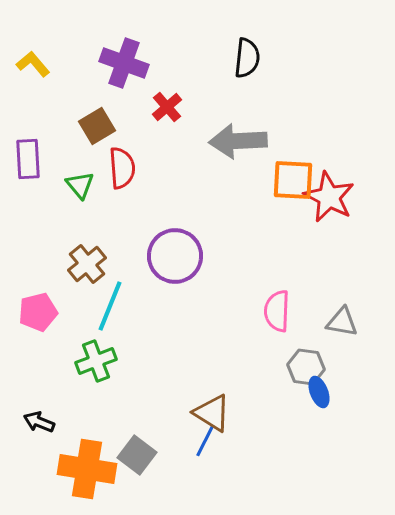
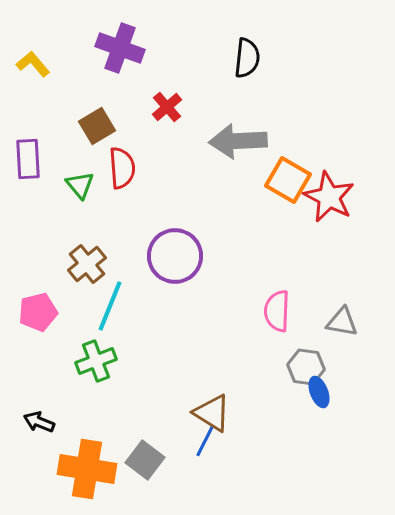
purple cross: moved 4 px left, 15 px up
orange square: moved 5 px left; rotated 27 degrees clockwise
gray square: moved 8 px right, 5 px down
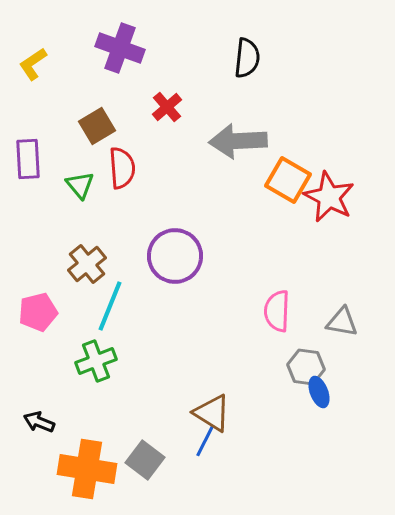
yellow L-shape: rotated 84 degrees counterclockwise
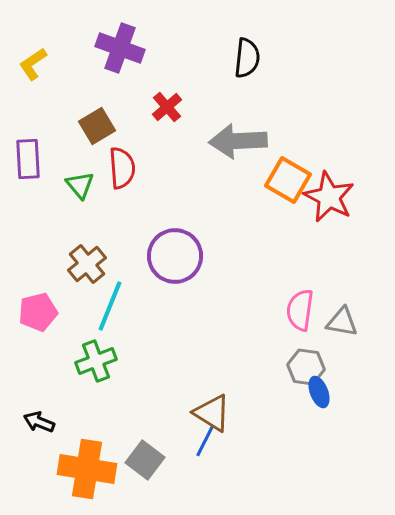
pink semicircle: moved 23 px right, 1 px up; rotated 6 degrees clockwise
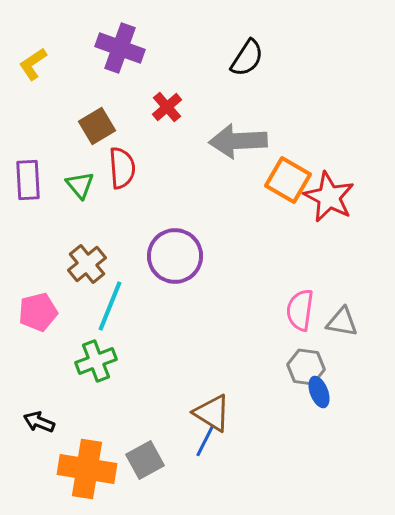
black semicircle: rotated 27 degrees clockwise
purple rectangle: moved 21 px down
gray square: rotated 24 degrees clockwise
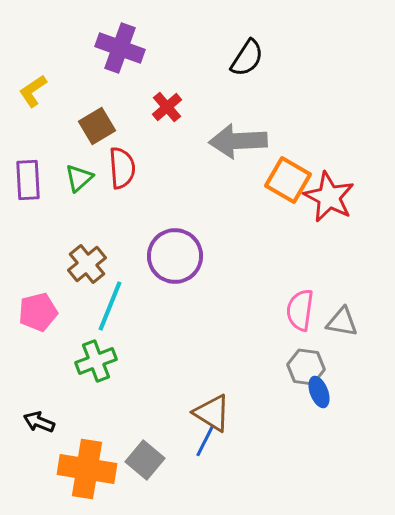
yellow L-shape: moved 27 px down
green triangle: moved 1 px left, 7 px up; rotated 28 degrees clockwise
gray square: rotated 21 degrees counterclockwise
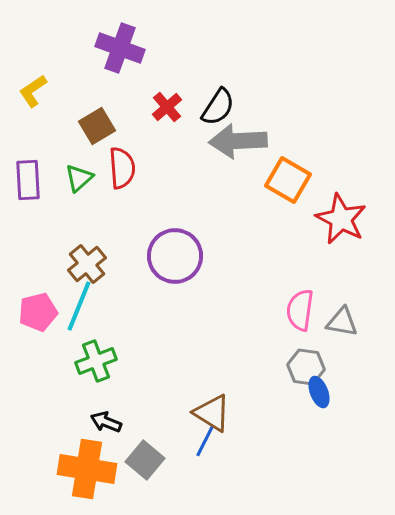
black semicircle: moved 29 px left, 49 px down
red star: moved 12 px right, 22 px down
cyan line: moved 31 px left
black arrow: moved 67 px right
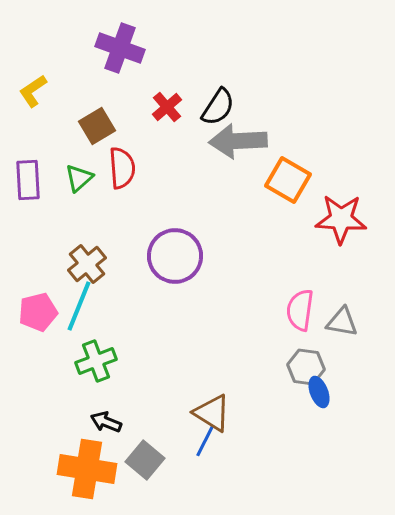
red star: rotated 24 degrees counterclockwise
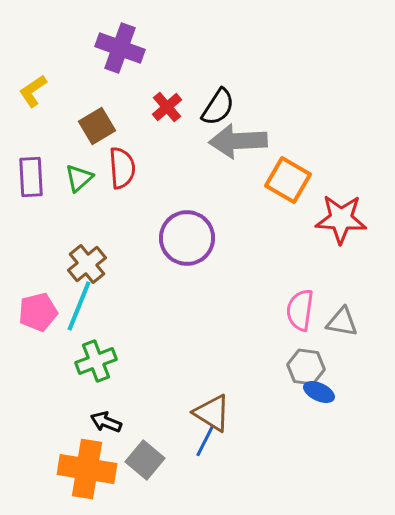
purple rectangle: moved 3 px right, 3 px up
purple circle: moved 12 px right, 18 px up
blue ellipse: rotated 44 degrees counterclockwise
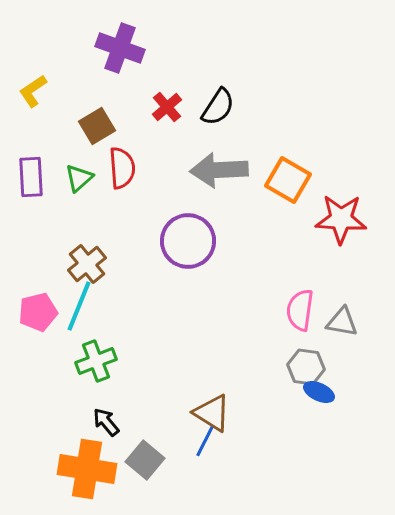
gray arrow: moved 19 px left, 29 px down
purple circle: moved 1 px right, 3 px down
black arrow: rotated 28 degrees clockwise
